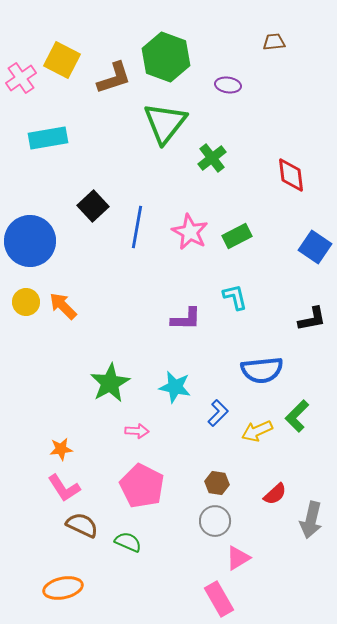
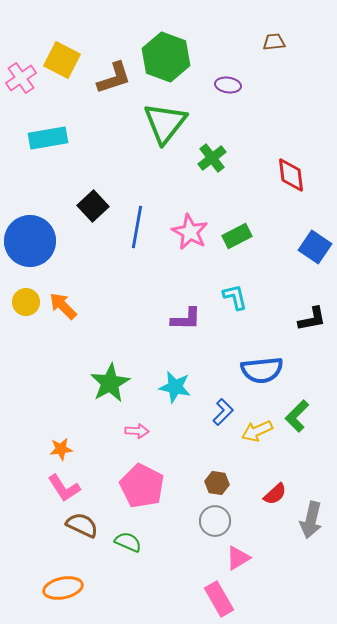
blue L-shape: moved 5 px right, 1 px up
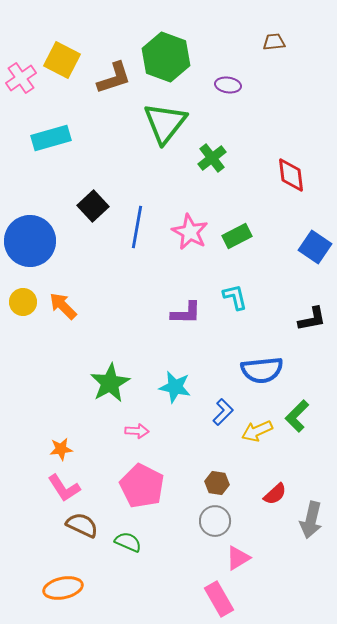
cyan rectangle: moved 3 px right; rotated 6 degrees counterclockwise
yellow circle: moved 3 px left
purple L-shape: moved 6 px up
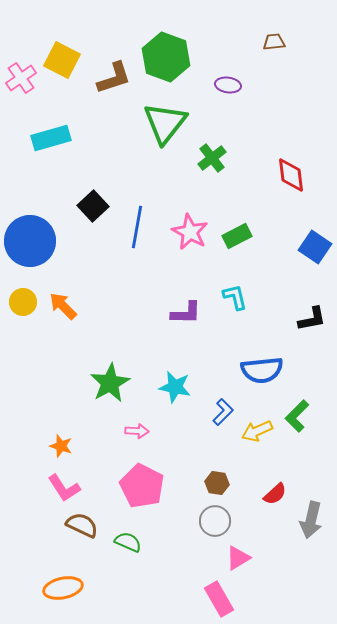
orange star: moved 3 px up; rotated 25 degrees clockwise
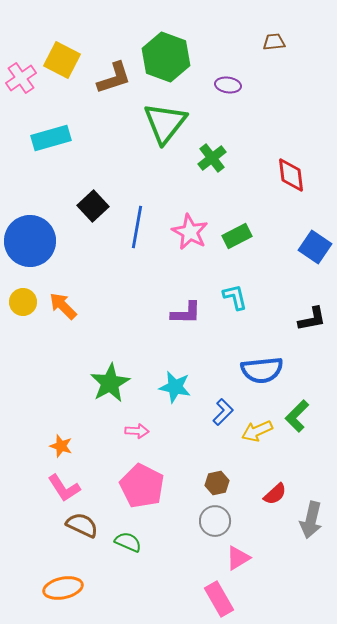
brown hexagon: rotated 20 degrees counterclockwise
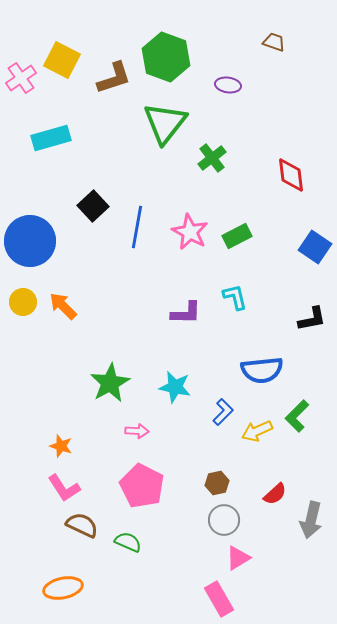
brown trapezoid: rotated 25 degrees clockwise
gray circle: moved 9 px right, 1 px up
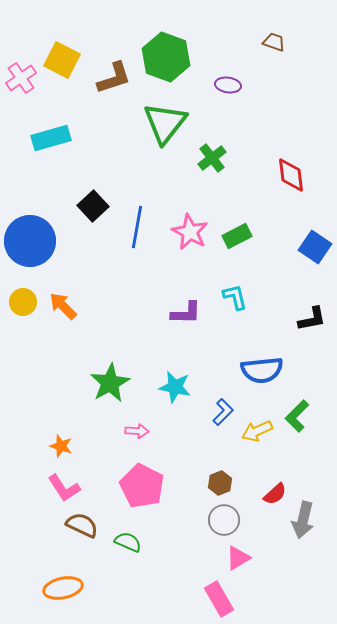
brown hexagon: moved 3 px right; rotated 10 degrees counterclockwise
gray arrow: moved 8 px left
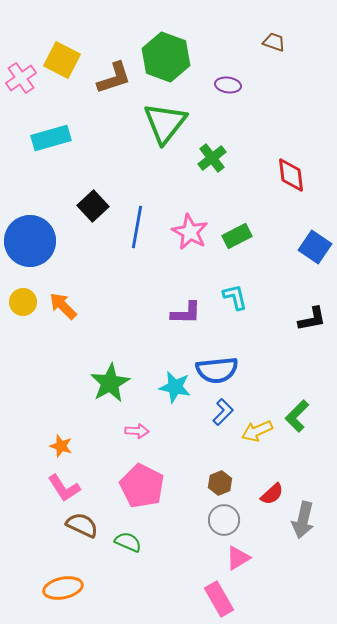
blue semicircle: moved 45 px left
red semicircle: moved 3 px left
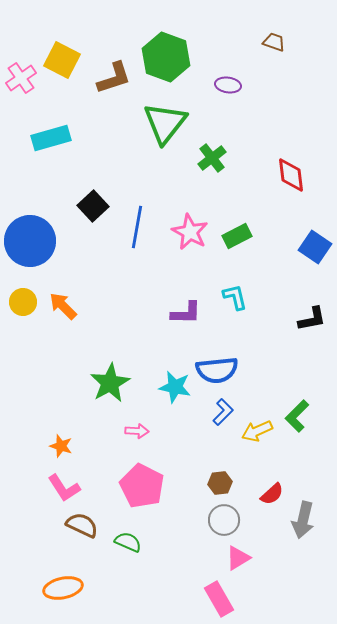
brown hexagon: rotated 15 degrees clockwise
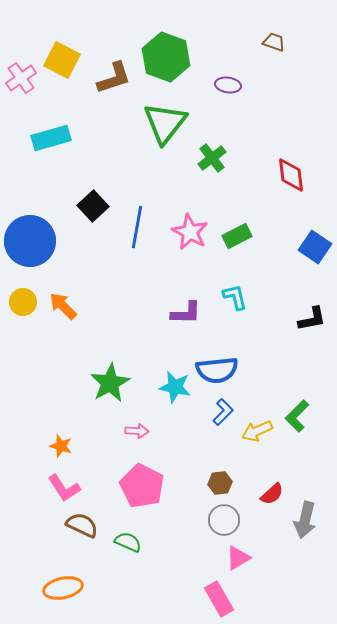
gray arrow: moved 2 px right
